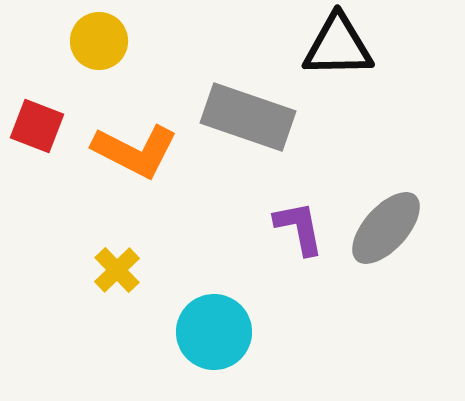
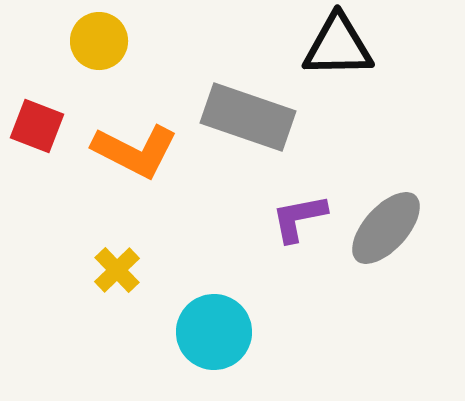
purple L-shape: moved 10 px up; rotated 90 degrees counterclockwise
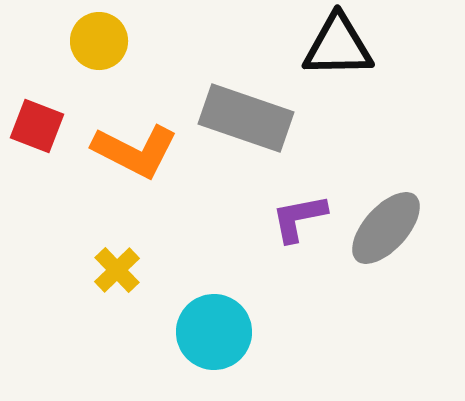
gray rectangle: moved 2 px left, 1 px down
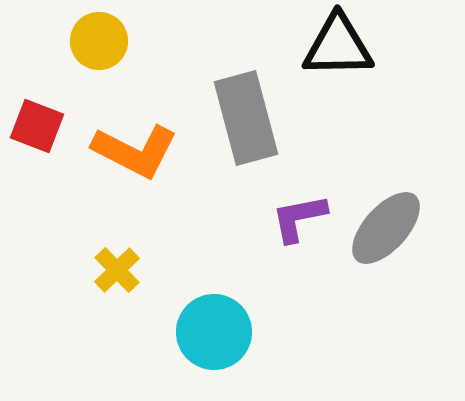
gray rectangle: rotated 56 degrees clockwise
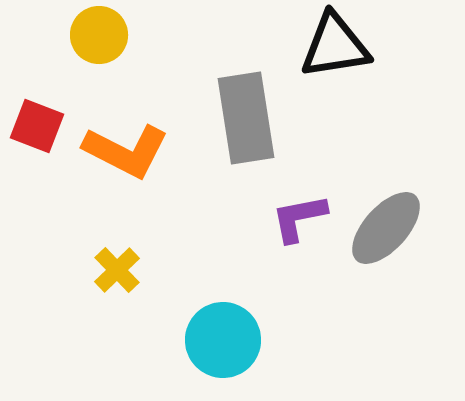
yellow circle: moved 6 px up
black triangle: moved 3 px left; rotated 8 degrees counterclockwise
gray rectangle: rotated 6 degrees clockwise
orange L-shape: moved 9 px left
cyan circle: moved 9 px right, 8 px down
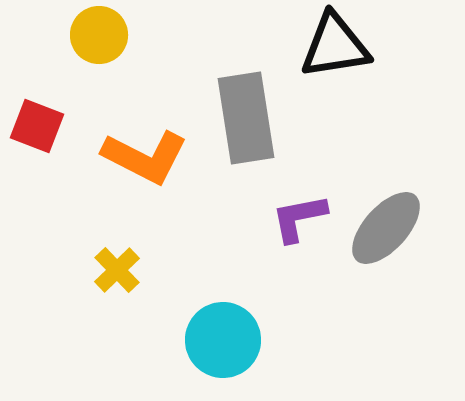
orange L-shape: moved 19 px right, 6 px down
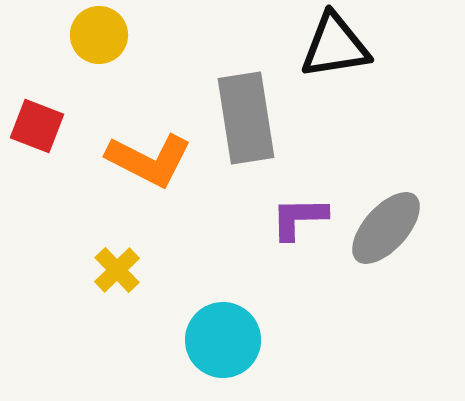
orange L-shape: moved 4 px right, 3 px down
purple L-shape: rotated 10 degrees clockwise
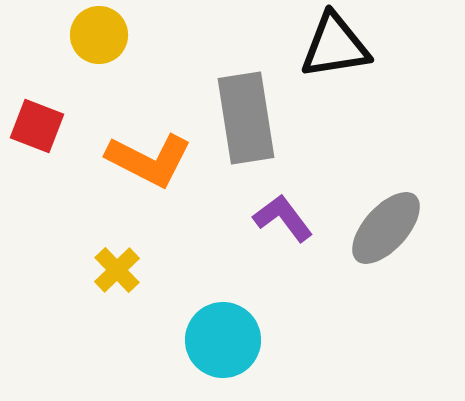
purple L-shape: moved 16 px left; rotated 54 degrees clockwise
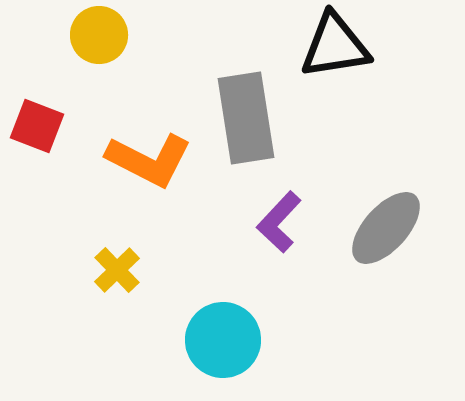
purple L-shape: moved 4 px left, 4 px down; rotated 100 degrees counterclockwise
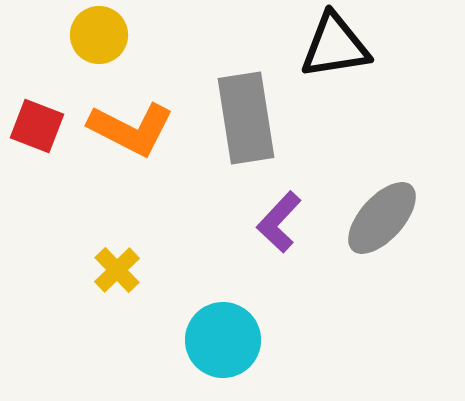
orange L-shape: moved 18 px left, 31 px up
gray ellipse: moved 4 px left, 10 px up
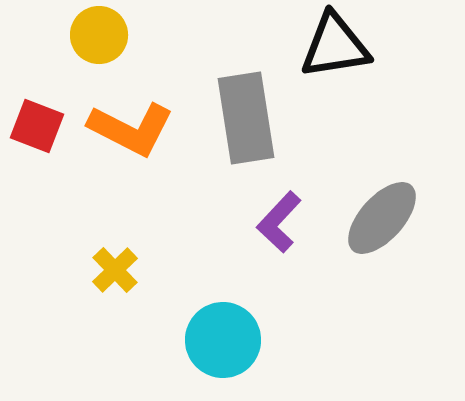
yellow cross: moved 2 px left
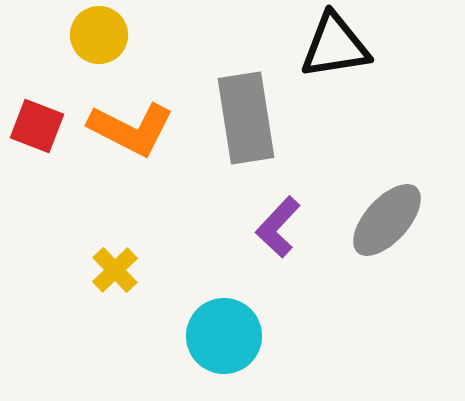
gray ellipse: moved 5 px right, 2 px down
purple L-shape: moved 1 px left, 5 px down
cyan circle: moved 1 px right, 4 px up
